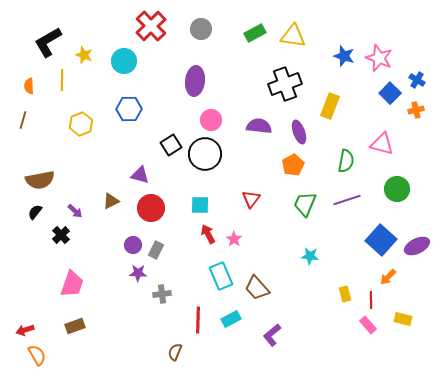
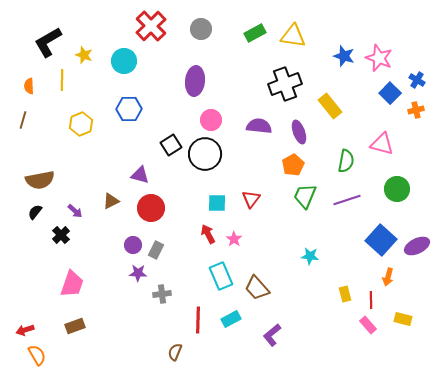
yellow rectangle at (330, 106): rotated 60 degrees counterclockwise
green trapezoid at (305, 204): moved 8 px up
cyan square at (200, 205): moved 17 px right, 2 px up
orange arrow at (388, 277): rotated 30 degrees counterclockwise
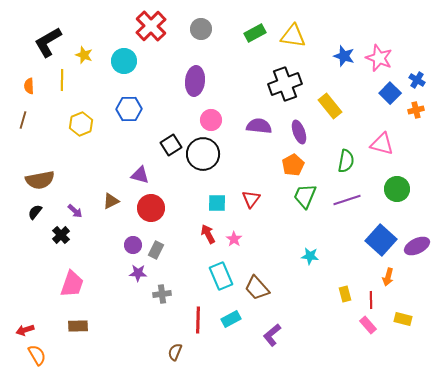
black circle at (205, 154): moved 2 px left
brown rectangle at (75, 326): moved 3 px right; rotated 18 degrees clockwise
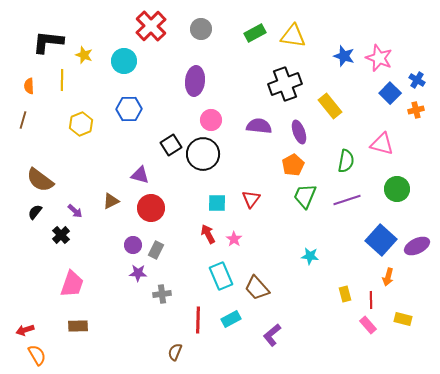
black L-shape at (48, 42): rotated 36 degrees clockwise
brown semicircle at (40, 180): rotated 48 degrees clockwise
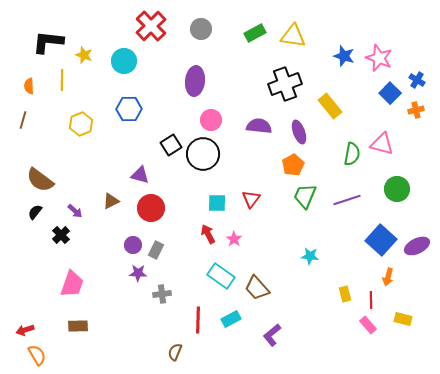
green semicircle at (346, 161): moved 6 px right, 7 px up
cyan rectangle at (221, 276): rotated 32 degrees counterclockwise
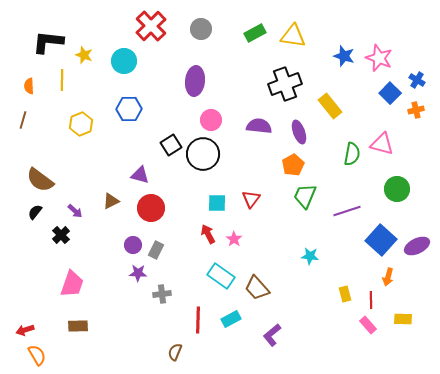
purple line at (347, 200): moved 11 px down
yellow rectangle at (403, 319): rotated 12 degrees counterclockwise
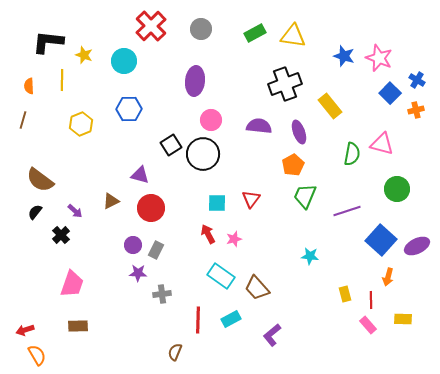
pink star at (234, 239): rotated 21 degrees clockwise
